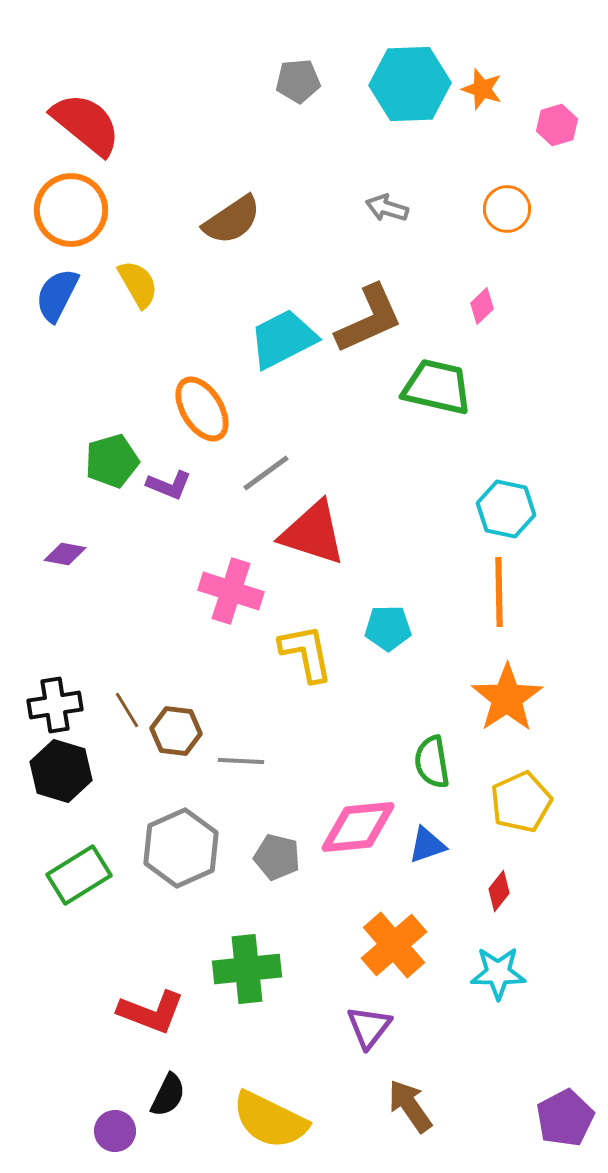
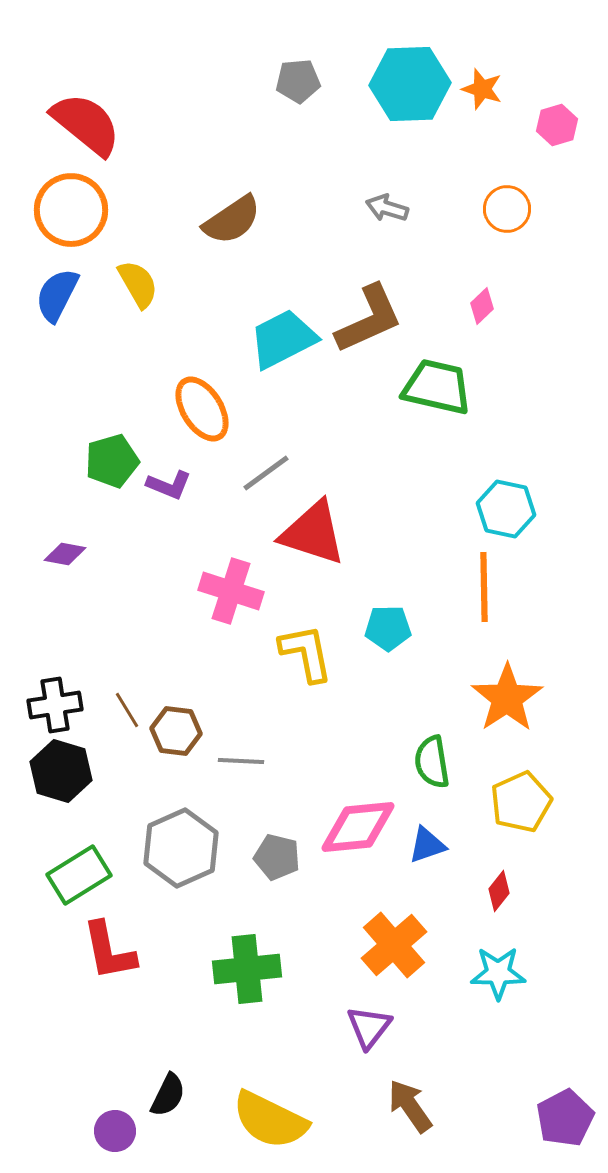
orange line at (499, 592): moved 15 px left, 5 px up
red L-shape at (151, 1012): moved 42 px left, 61 px up; rotated 58 degrees clockwise
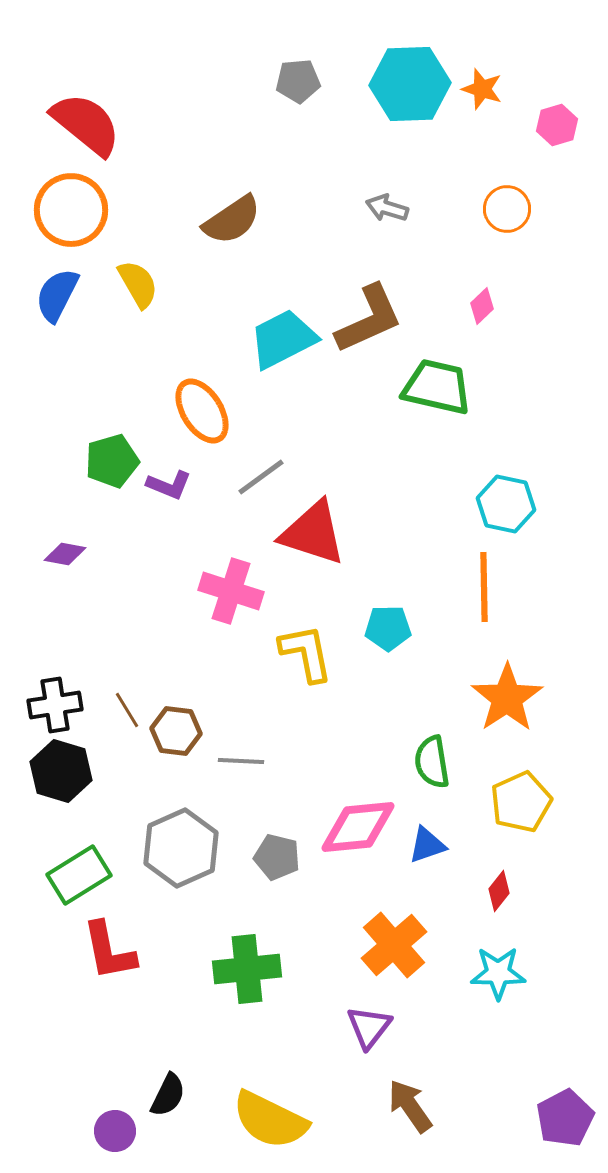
orange ellipse at (202, 409): moved 2 px down
gray line at (266, 473): moved 5 px left, 4 px down
cyan hexagon at (506, 509): moved 5 px up
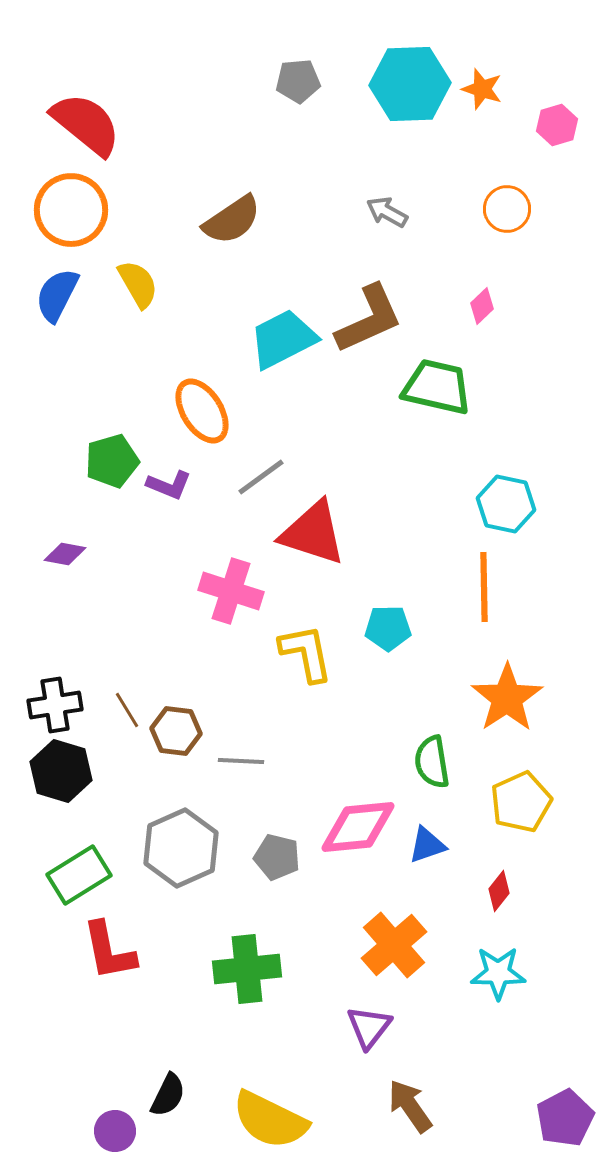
gray arrow at (387, 208): moved 4 px down; rotated 12 degrees clockwise
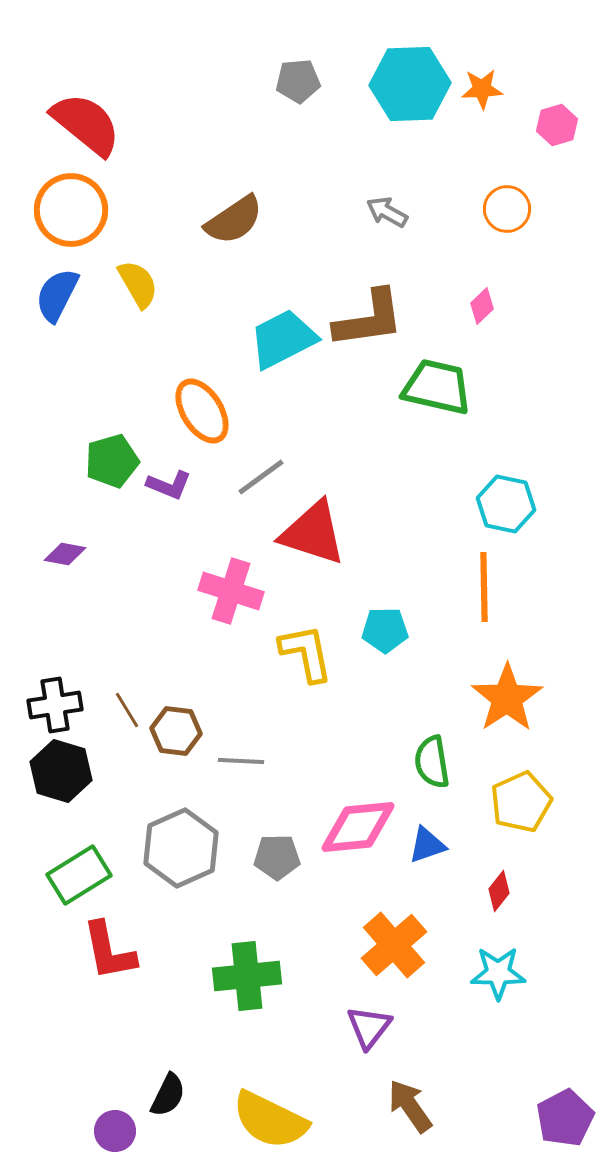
orange star at (482, 89): rotated 21 degrees counterclockwise
brown semicircle at (232, 220): moved 2 px right
brown L-shape at (369, 319): rotated 16 degrees clockwise
cyan pentagon at (388, 628): moved 3 px left, 2 px down
gray pentagon at (277, 857): rotated 15 degrees counterclockwise
green cross at (247, 969): moved 7 px down
